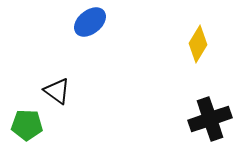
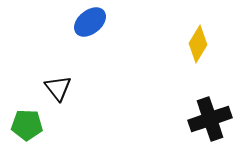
black triangle: moved 1 px right, 3 px up; rotated 16 degrees clockwise
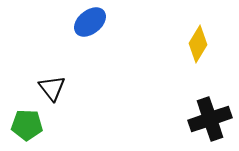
black triangle: moved 6 px left
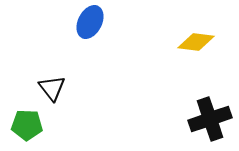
blue ellipse: rotated 24 degrees counterclockwise
yellow diamond: moved 2 px left, 2 px up; rotated 66 degrees clockwise
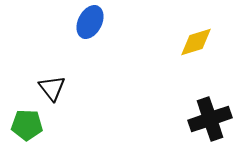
yellow diamond: rotated 24 degrees counterclockwise
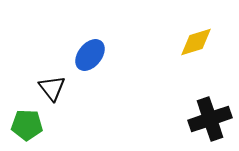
blue ellipse: moved 33 px down; rotated 12 degrees clockwise
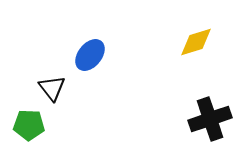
green pentagon: moved 2 px right
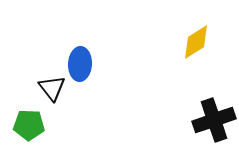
yellow diamond: rotated 15 degrees counterclockwise
blue ellipse: moved 10 px left, 9 px down; rotated 36 degrees counterclockwise
black cross: moved 4 px right, 1 px down
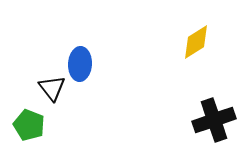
green pentagon: rotated 20 degrees clockwise
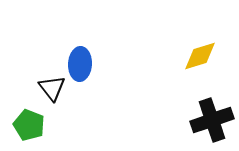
yellow diamond: moved 4 px right, 14 px down; rotated 15 degrees clockwise
black cross: moved 2 px left
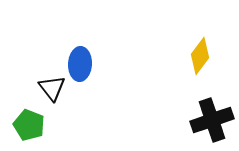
yellow diamond: rotated 36 degrees counterclockwise
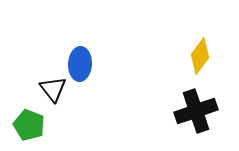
black triangle: moved 1 px right, 1 px down
black cross: moved 16 px left, 9 px up
